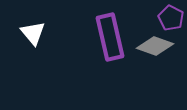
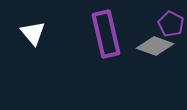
purple pentagon: moved 6 px down
purple rectangle: moved 4 px left, 3 px up
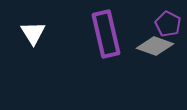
purple pentagon: moved 3 px left
white triangle: rotated 8 degrees clockwise
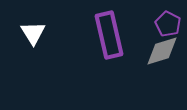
purple rectangle: moved 3 px right, 1 px down
gray diamond: moved 7 px right, 5 px down; rotated 36 degrees counterclockwise
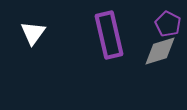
white triangle: rotated 8 degrees clockwise
gray diamond: moved 2 px left
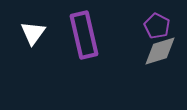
purple pentagon: moved 11 px left, 2 px down
purple rectangle: moved 25 px left
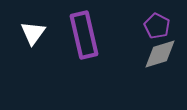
gray diamond: moved 3 px down
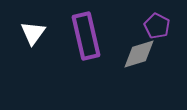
purple rectangle: moved 2 px right, 1 px down
gray diamond: moved 21 px left
